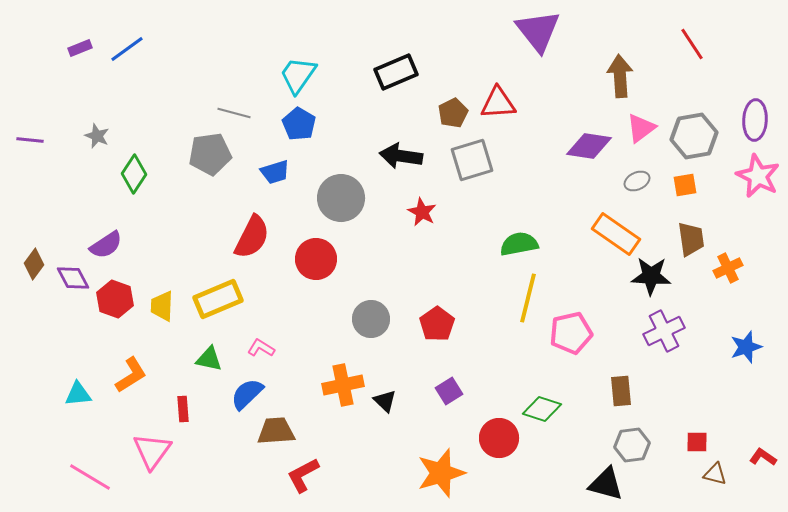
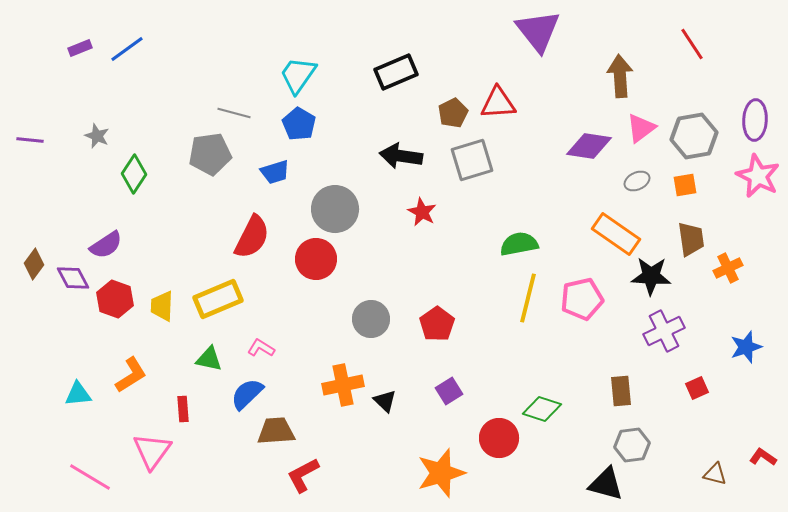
gray circle at (341, 198): moved 6 px left, 11 px down
pink pentagon at (571, 333): moved 11 px right, 34 px up
red square at (697, 442): moved 54 px up; rotated 25 degrees counterclockwise
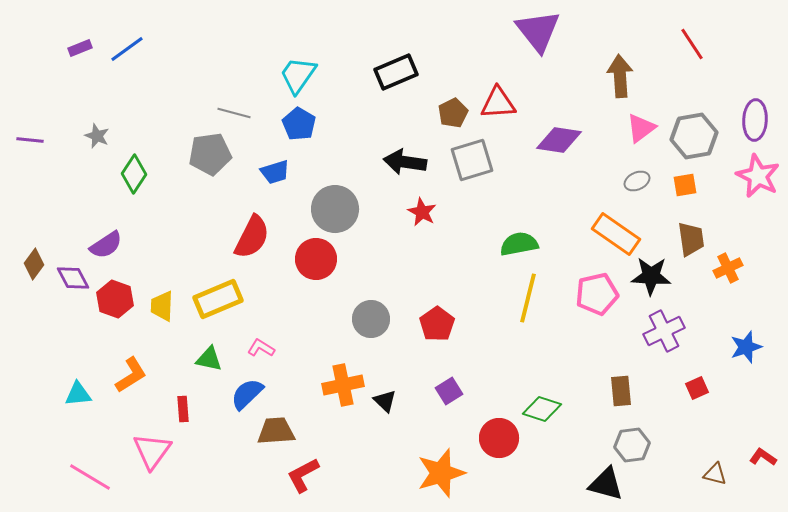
purple diamond at (589, 146): moved 30 px left, 6 px up
black arrow at (401, 156): moved 4 px right, 6 px down
pink pentagon at (582, 299): moved 15 px right, 5 px up
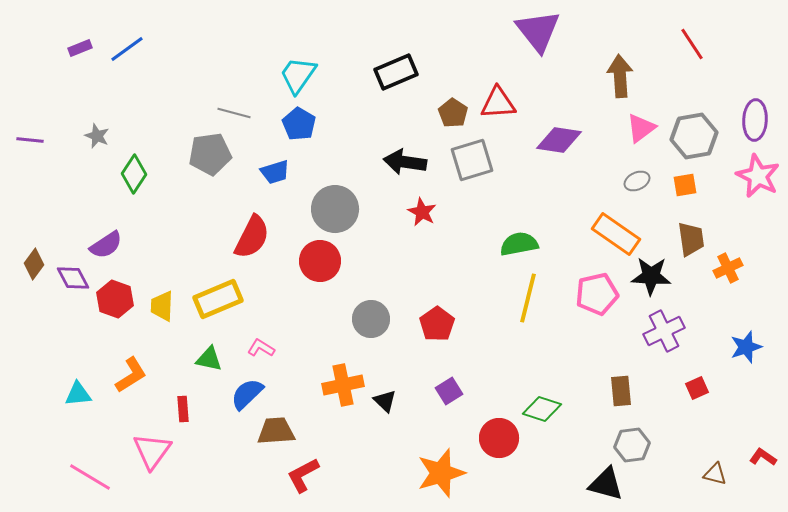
brown pentagon at (453, 113): rotated 12 degrees counterclockwise
red circle at (316, 259): moved 4 px right, 2 px down
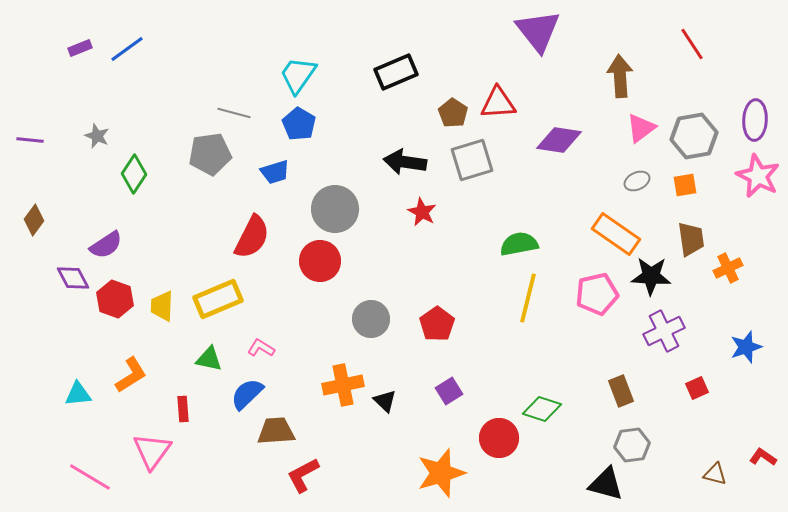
brown diamond at (34, 264): moved 44 px up
brown rectangle at (621, 391): rotated 16 degrees counterclockwise
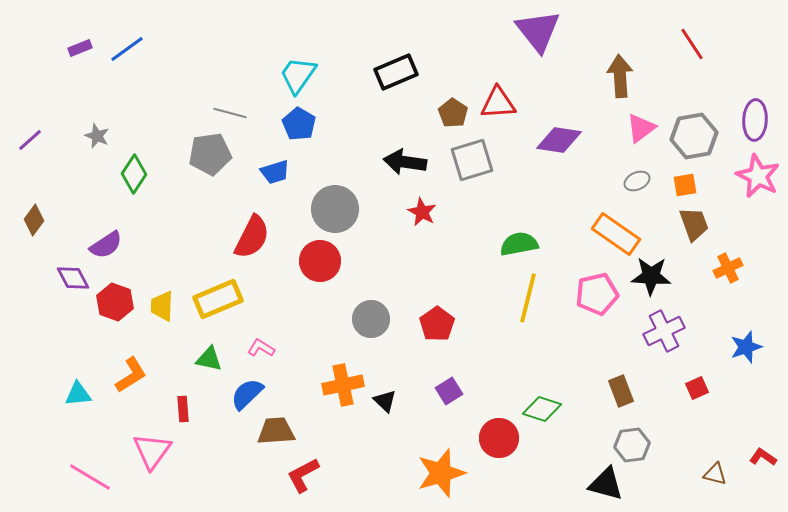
gray line at (234, 113): moved 4 px left
purple line at (30, 140): rotated 48 degrees counterclockwise
brown trapezoid at (691, 239): moved 3 px right, 15 px up; rotated 12 degrees counterclockwise
red hexagon at (115, 299): moved 3 px down
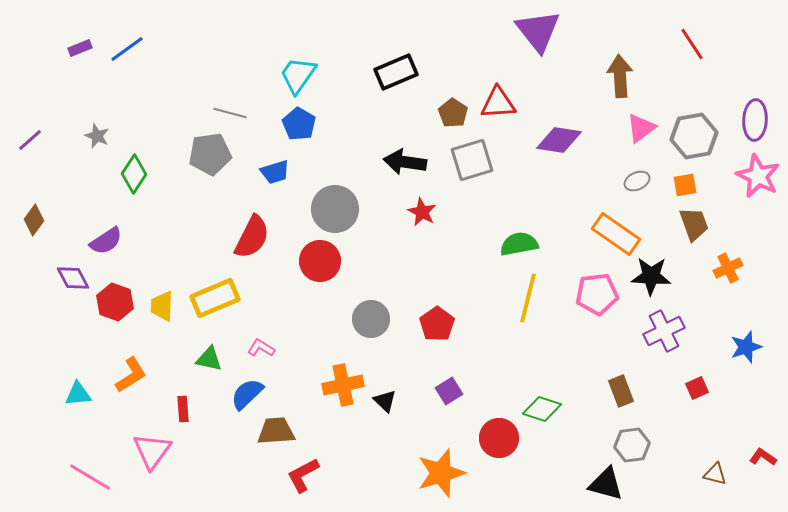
purple semicircle at (106, 245): moved 4 px up
pink pentagon at (597, 294): rotated 6 degrees clockwise
yellow rectangle at (218, 299): moved 3 px left, 1 px up
